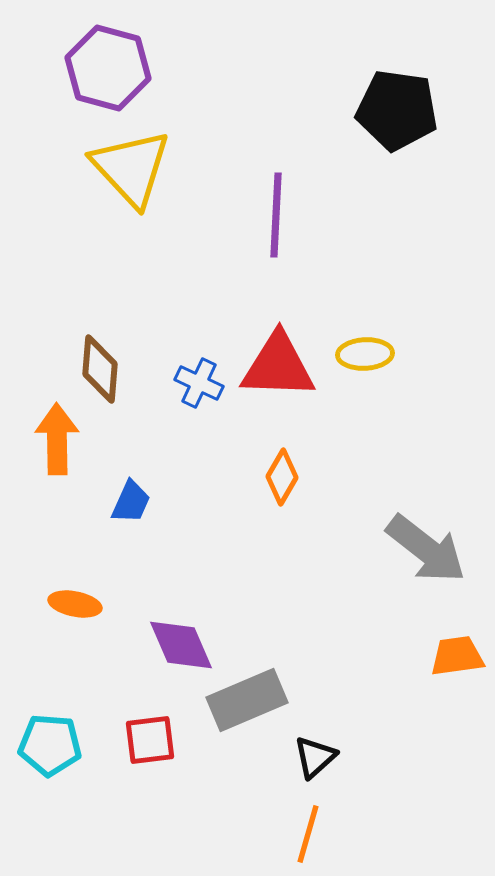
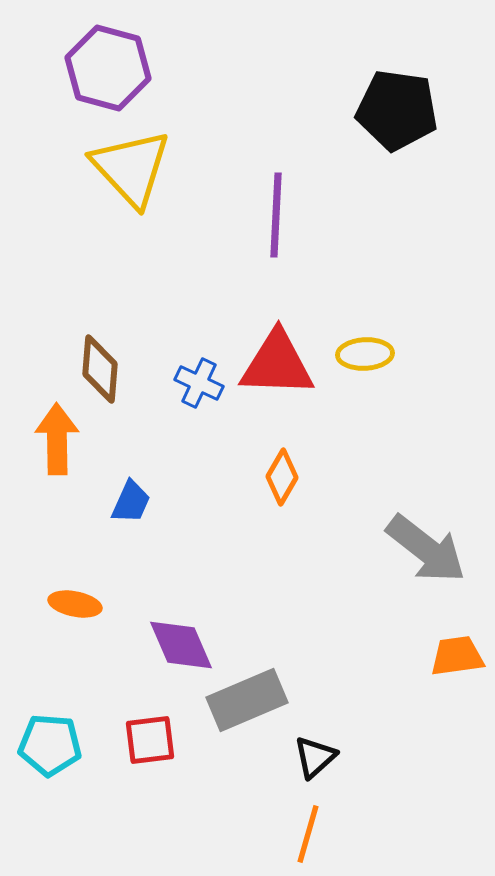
red triangle: moved 1 px left, 2 px up
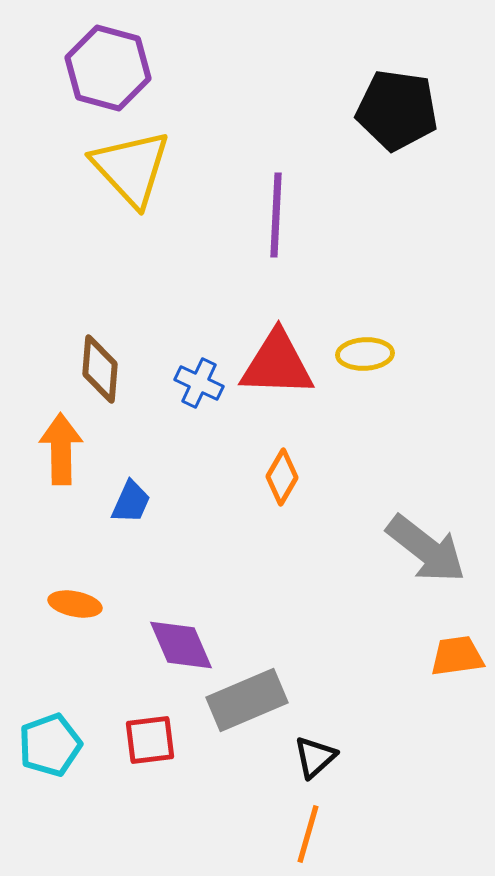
orange arrow: moved 4 px right, 10 px down
cyan pentagon: rotated 24 degrees counterclockwise
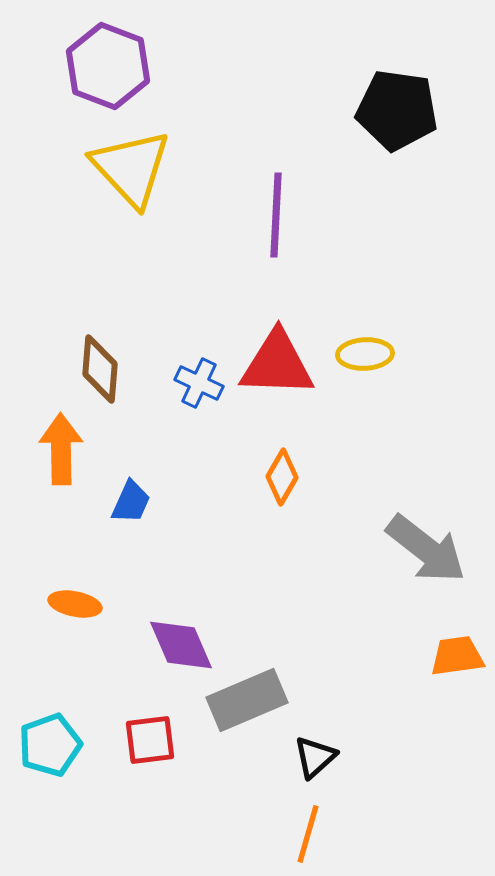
purple hexagon: moved 2 px up; rotated 6 degrees clockwise
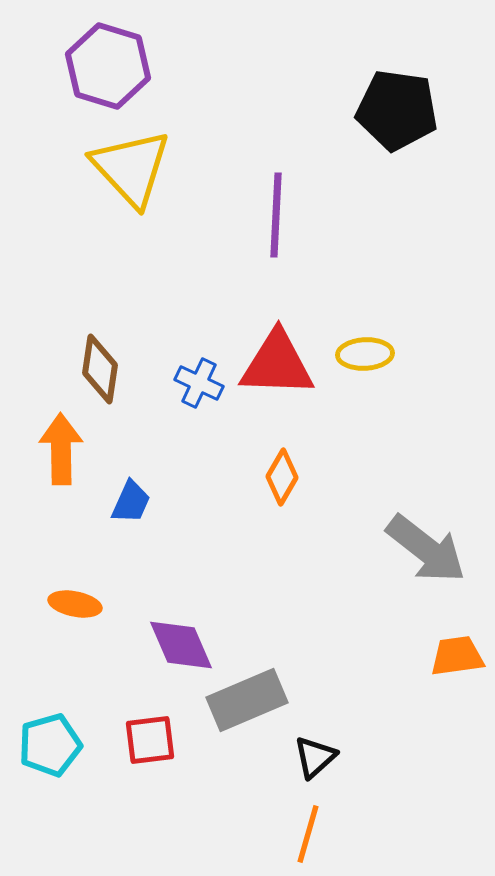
purple hexagon: rotated 4 degrees counterclockwise
brown diamond: rotated 4 degrees clockwise
cyan pentagon: rotated 4 degrees clockwise
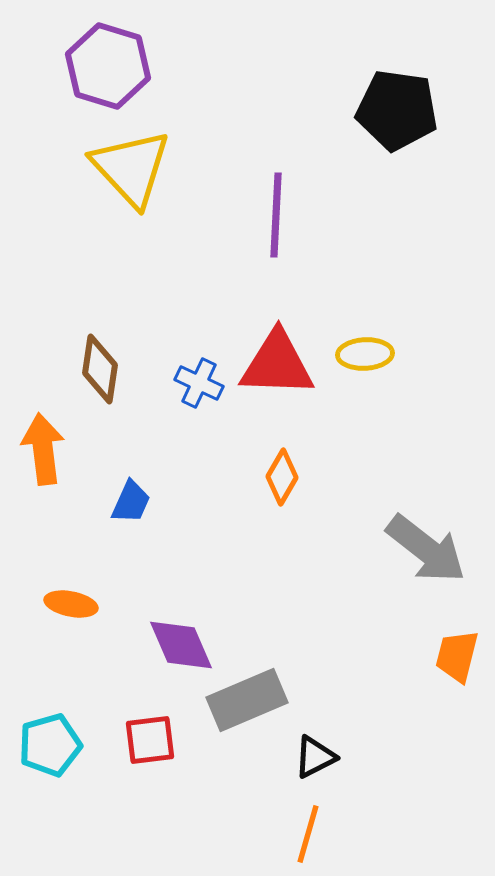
orange arrow: moved 18 px left; rotated 6 degrees counterclockwise
orange ellipse: moved 4 px left
orange trapezoid: rotated 68 degrees counterclockwise
black triangle: rotated 15 degrees clockwise
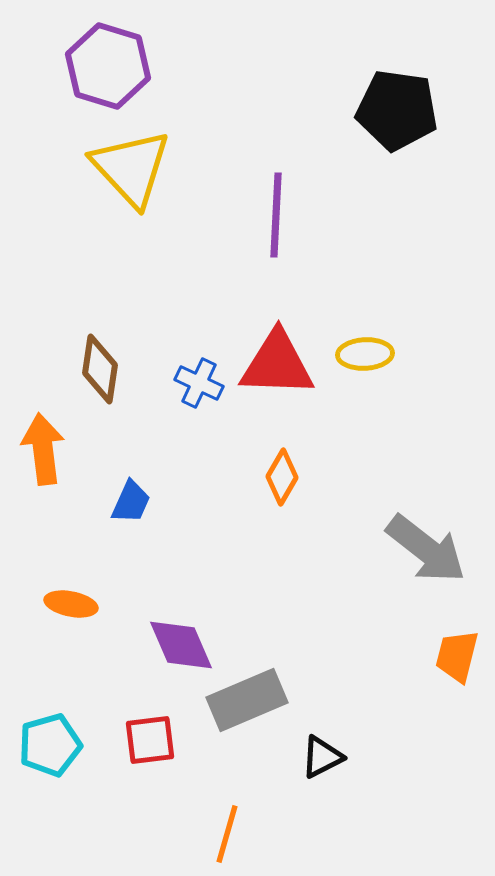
black triangle: moved 7 px right
orange line: moved 81 px left
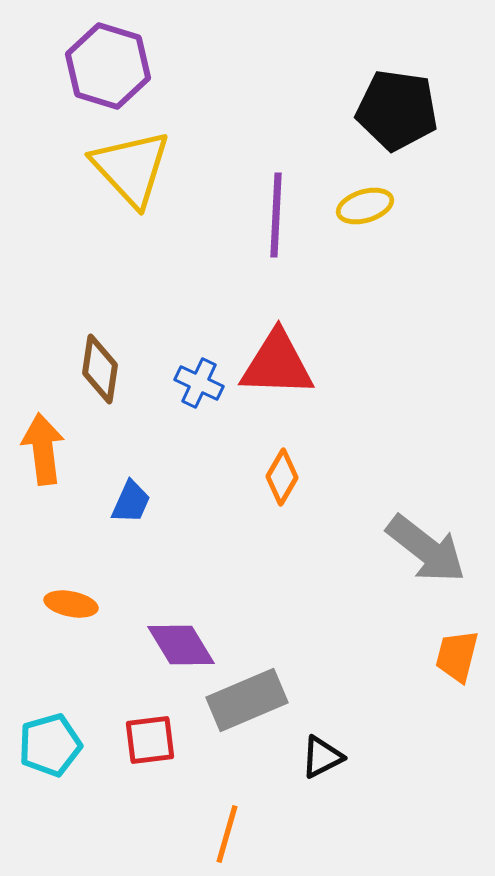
yellow ellipse: moved 148 px up; rotated 14 degrees counterclockwise
purple diamond: rotated 8 degrees counterclockwise
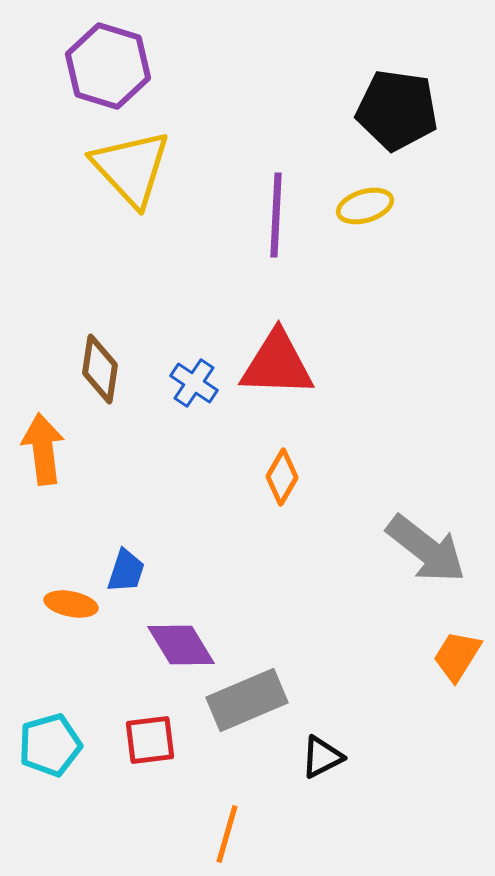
blue cross: moved 5 px left; rotated 9 degrees clockwise
blue trapezoid: moved 5 px left, 69 px down; rotated 6 degrees counterclockwise
orange trapezoid: rotated 18 degrees clockwise
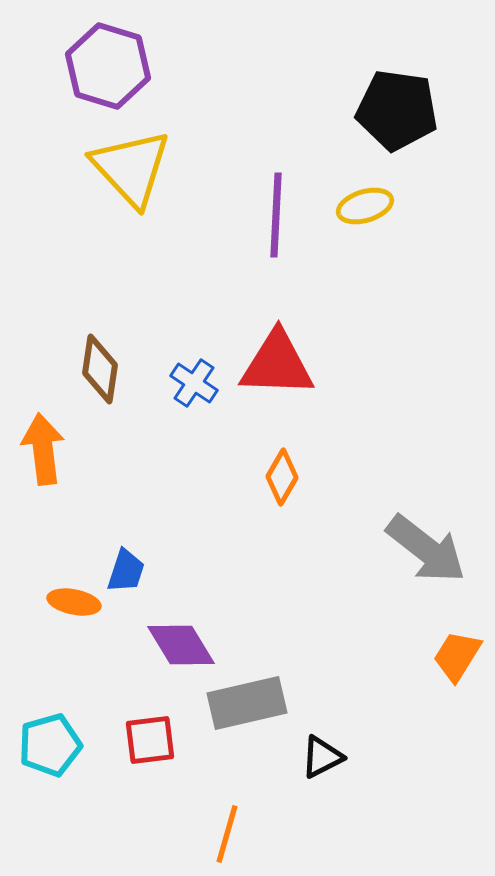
orange ellipse: moved 3 px right, 2 px up
gray rectangle: moved 3 px down; rotated 10 degrees clockwise
